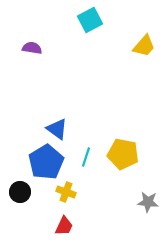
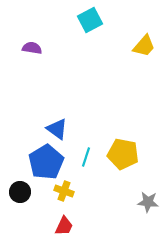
yellow cross: moved 2 px left, 1 px up
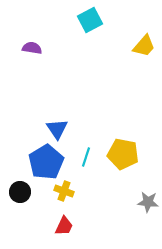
blue triangle: rotated 20 degrees clockwise
